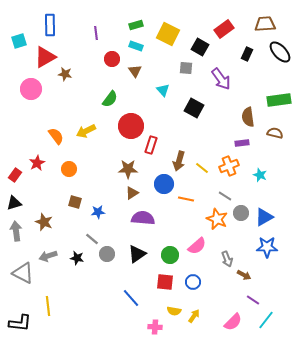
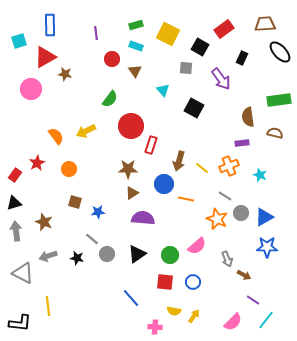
black rectangle at (247, 54): moved 5 px left, 4 px down
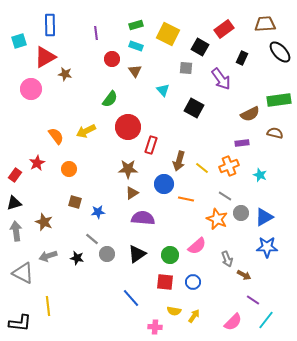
brown semicircle at (248, 117): moved 2 px right, 3 px up; rotated 108 degrees counterclockwise
red circle at (131, 126): moved 3 px left, 1 px down
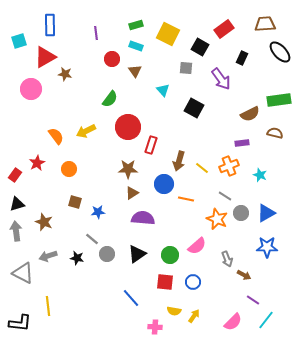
black triangle at (14, 203): moved 3 px right, 1 px down
blue triangle at (264, 217): moved 2 px right, 4 px up
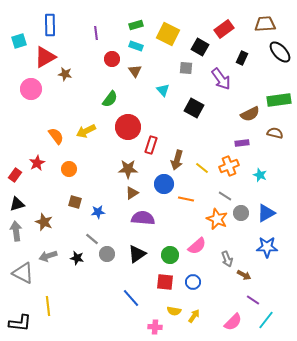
brown arrow at (179, 161): moved 2 px left, 1 px up
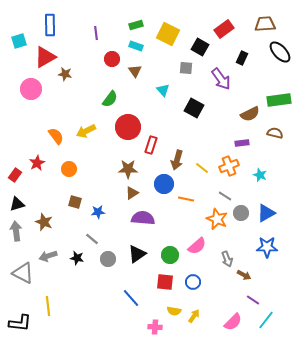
gray circle at (107, 254): moved 1 px right, 5 px down
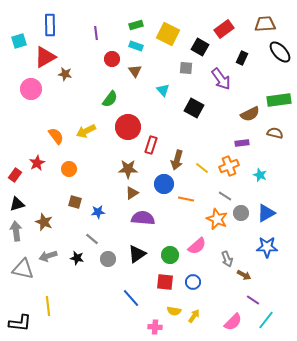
gray triangle at (23, 273): moved 4 px up; rotated 15 degrees counterclockwise
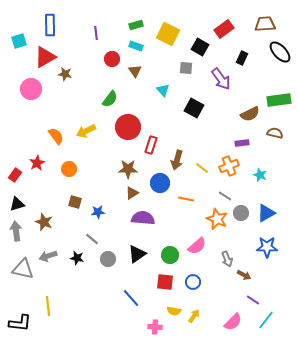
blue circle at (164, 184): moved 4 px left, 1 px up
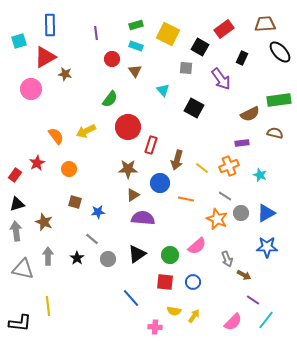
brown triangle at (132, 193): moved 1 px right, 2 px down
gray arrow at (48, 256): rotated 108 degrees clockwise
black star at (77, 258): rotated 24 degrees clockwise
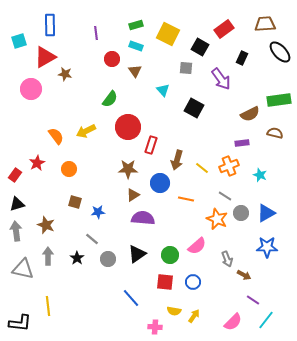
brown star at (44, 222): moved 2 px right, 3 px down
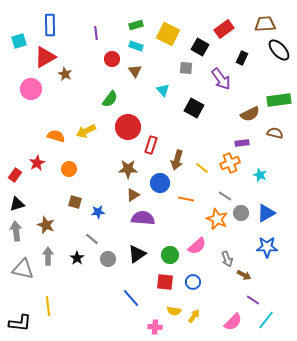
black ellipse at (280, 52): moved 1 px left, 2 px up
brown star at (65, 74): rotated 16 degrees clockwise
orange semicircle at (56, 136): rotated 36 degrees counterclockwise
orange cross at (229, 166): moved 1 px right, 3 px up
